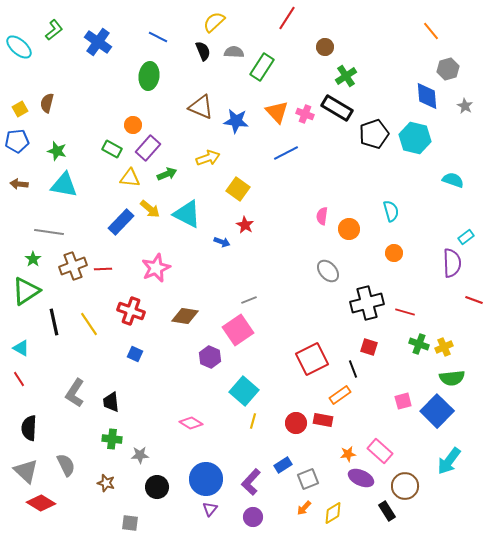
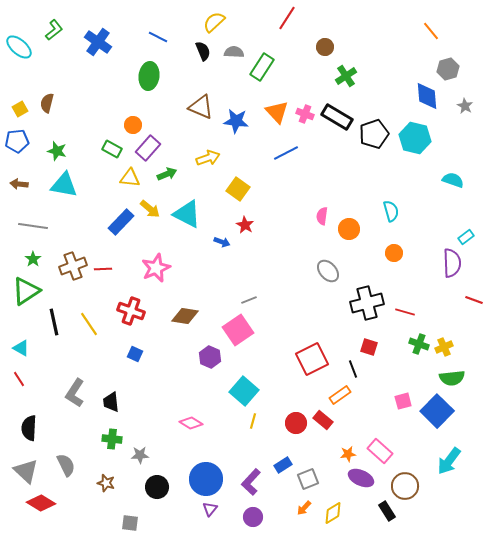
black rectangle at (337, 108): moved 9 px down
gray line at (49, 232): moved 16 px left, 6 px up
red rectangle at (323, 420): rotated 30 degrees clockwise
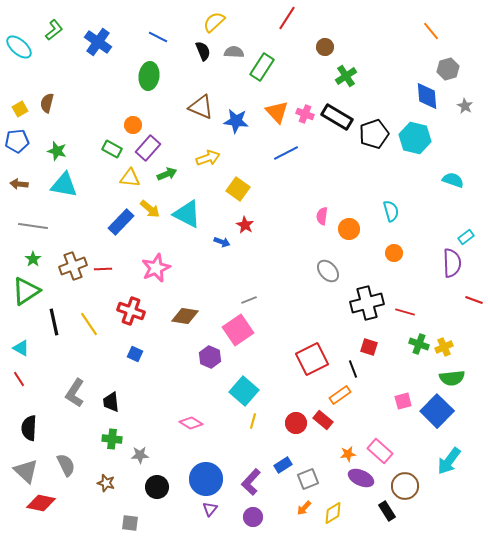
red diamond at (41, 503): rotated 20 degrees counterclockwise
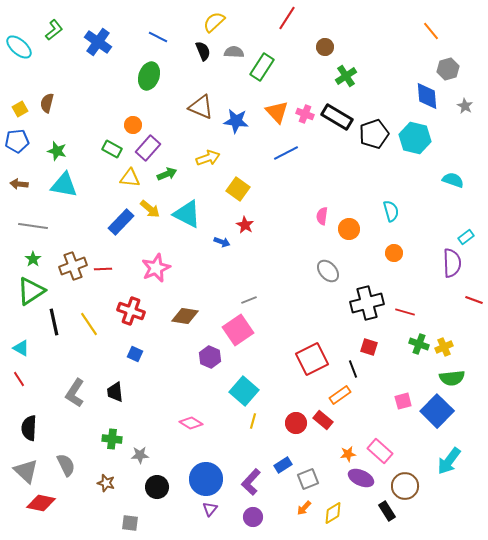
green ellipse at (149, 76): rotated 12 degrees clockwise
green triangle at (26, 291): moved 5 px right
black trapezoid at (111, 402): moved 4 px right, 10 px up
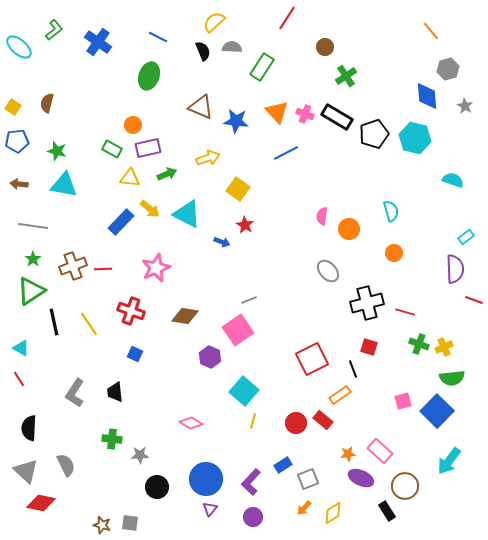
gray semicircle at (234, 52): moved 2 px left, 5 px up
yellow square at (20, 109): moved 7 px left, 2 px up; rotated 28 degrees counterclockwise
purple rectangle at (148, 148): rotated 35 degrees clockwise
purple semicircle at (452, 263): moved 3 px right, 6 px down
brown star at (106, 483): moved 4 px left, 42 px down
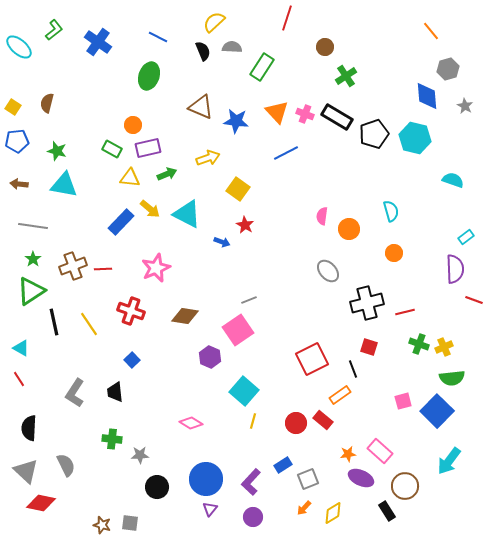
red line at (287, 18): rotated 15 degrees counterclockwise
red line at (405, 312): rotated 30 degrees counterclockwise
blue square at (135, 354): moved 3 px left, 6 px down; rotated 21 degrees clockwise
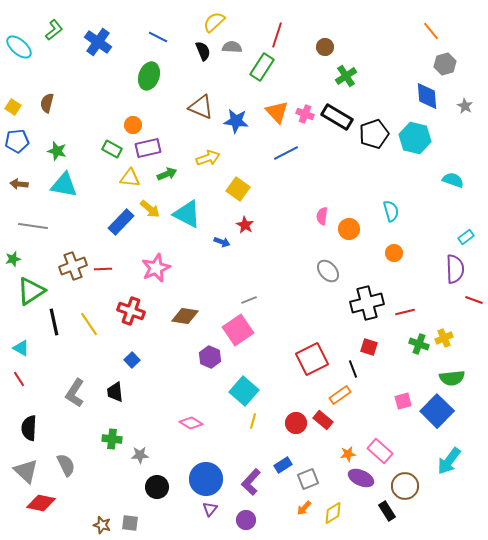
red line at (287, 18): moved 10 px left, 17 px down
gray hexagon at (448, 69): moved 3 px left, 5 px up
green star at (33, 259): moved 20 px left; rotated 21 degrees clockwise
yellow cross at (444, 347): moved 9 px up
purple circle at (253, 517): moved 7 px left, 3 px down
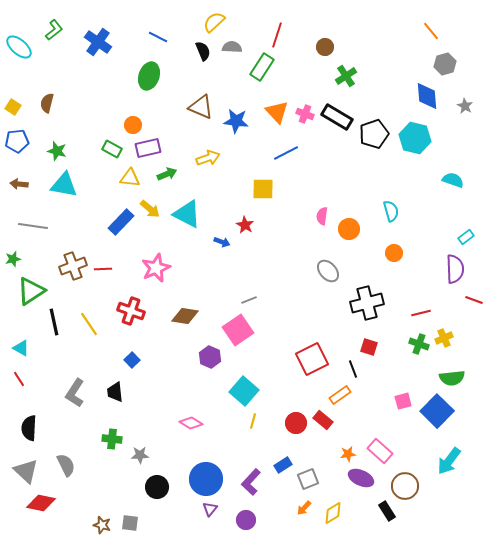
yellow square at (238, 189): moved 25 px right; rotated 35 degrees counterclockwise
red line at (405, 312): moved 16 px right, 1 px down
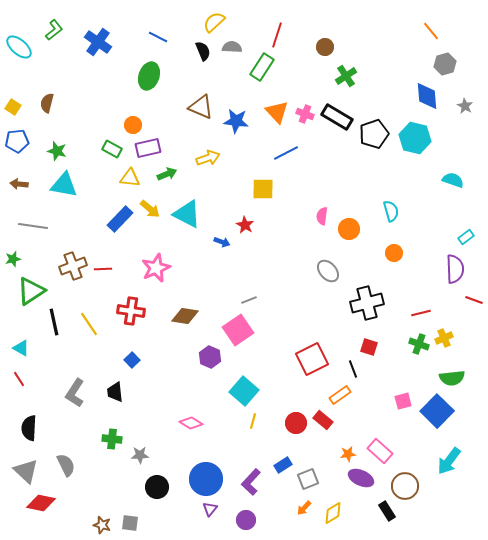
blue rectangle at (121, 222): moved 1 px left, 3 px up
red cross at (131, 311): rotated 12 degrees counterclockwise
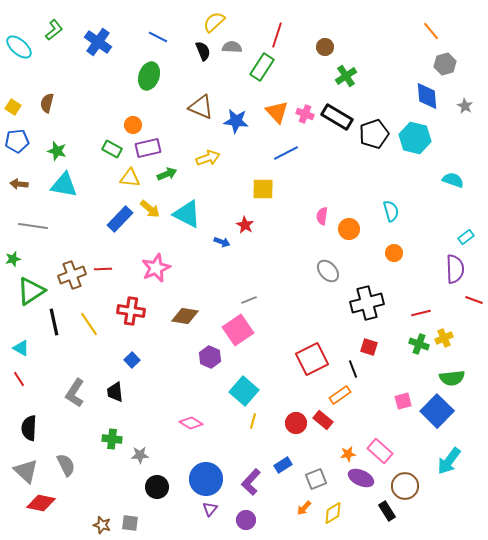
brown cross at (73, 266): moved 1 px left, 9 px down
gray square at (308, 479): moved 8 px right
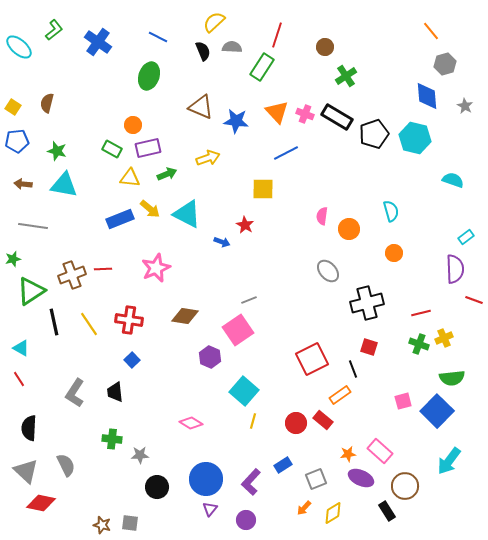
brown arrow at (19, 184): moved 4 px right
blue rectangle at (120, 219): rotated 24 degrees clockwise
red cross at (131, 311): moved 2 px left, 9 px down
